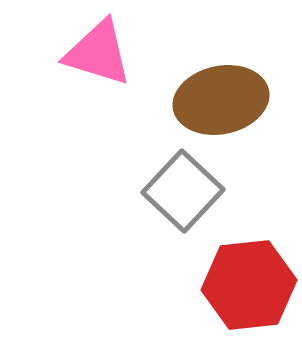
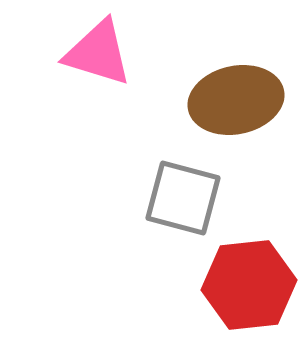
brown ellipse: moved 15 px right
gray square: moved 7 px down; rotated 28 degrees counterclockwise
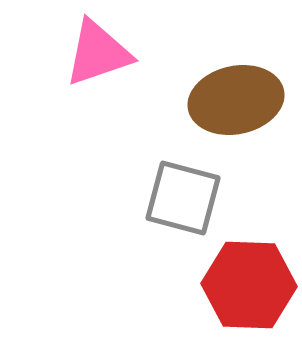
pink triangle: rotated 36 degrees counterclockwise
red hexagon: rotated 8 degrees clockwise
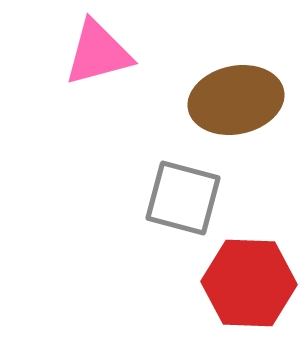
pink triangle: rotated 4 degrees clockwise
red hexagon: moved 2 px up
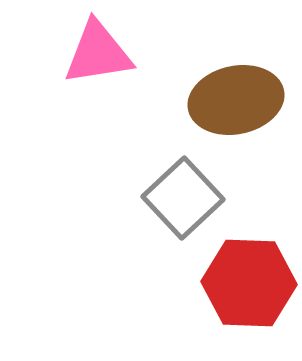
pink triangle: rotated 6 degrees clockwise
gray square: rotated 32 degrees clockwise
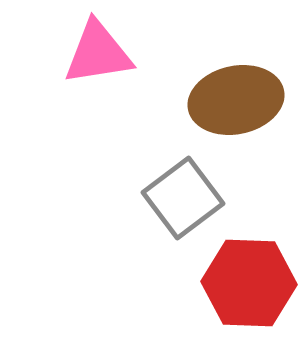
gray square: rotated 6 degrees clockwise
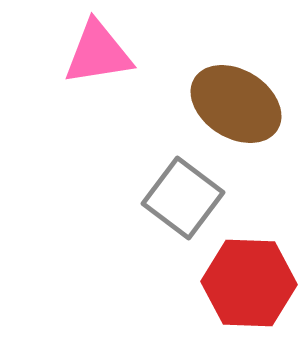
brown ellipse: moved 4 px down; rotated 44 degrees clockwise
gray square: rotated 16 degrees counterclockwise
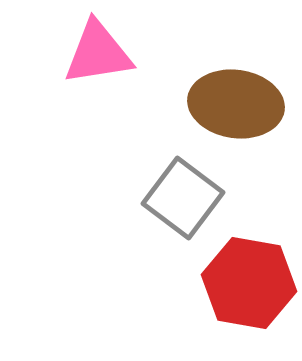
brown ellipse: rotated 24 degrees counterclockwise
red hexagon: rotated 8 degrees clockwise
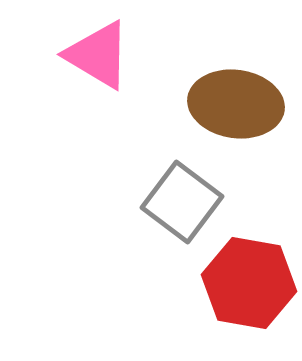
pink triangle: moved 2 px down; rotated 40 degrees clockwise
gray square: moved 1 px left, 4 px down
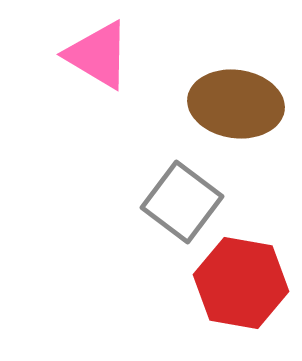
red hexagon: moved 8 px left
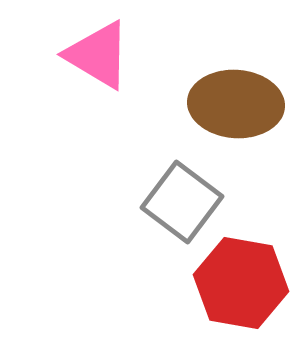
brown ellipse: rotated 4 degrees counterclockwise
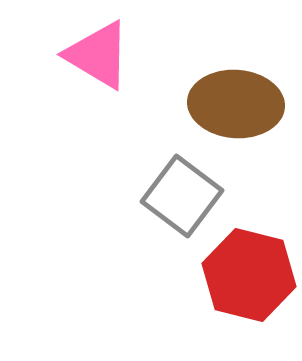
gray square: moved 6 px up
red hexagon: moved 8 px right, 8 px up; rotated 4 degrees clockwise
